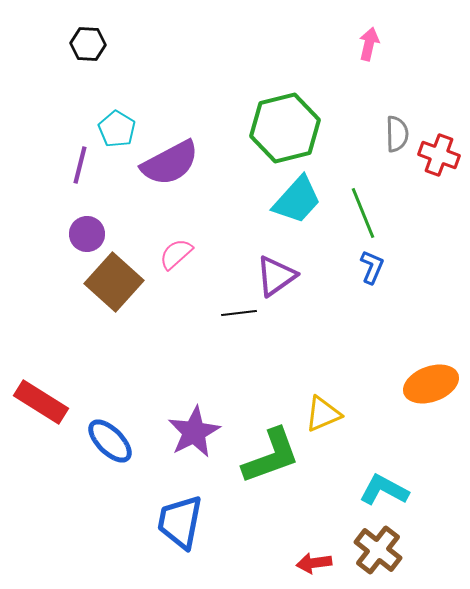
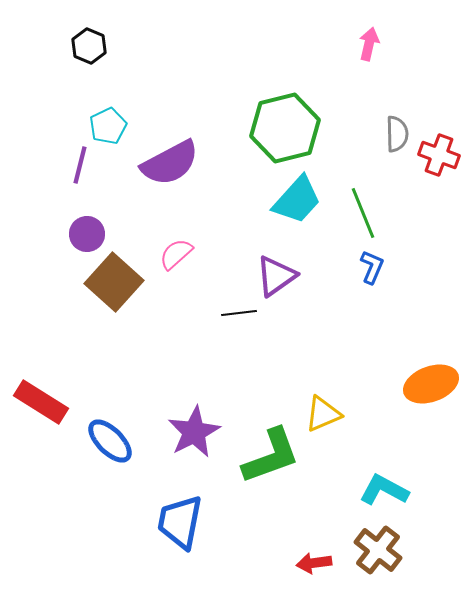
black hexagon: moved 1 px right, 2 px down; rotated 20 degrees clockwise
cyan pentagon: moved 9 px left, 3 px up; rotated 15 degrees clockwise
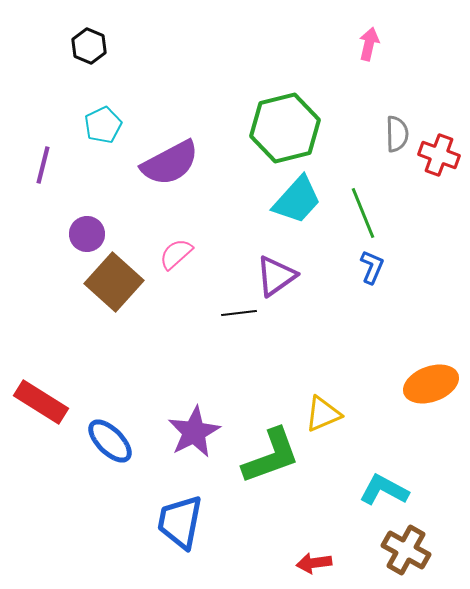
cyan pentagon: moved 5 px left, 1 px up
purple line: moved 37 px left
brown cross: moved 28 px right; rotated 9 degrees counterclockwise
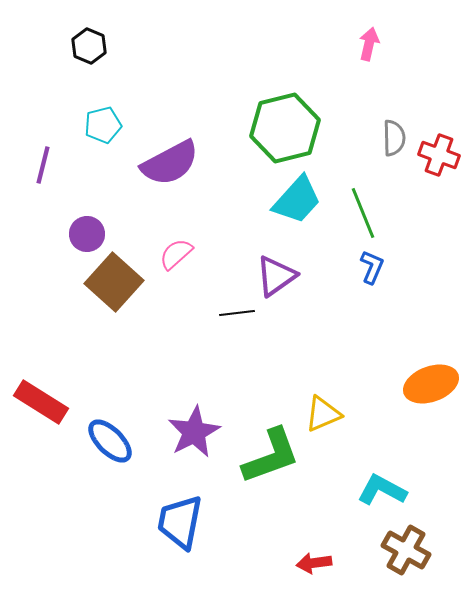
cyan pentagon: rotated 12 degrees clockwise
gray semicircle: moved 3 px left, 4 px down
black line: moved 2 px left
cyan L-shape: moved 2 px left
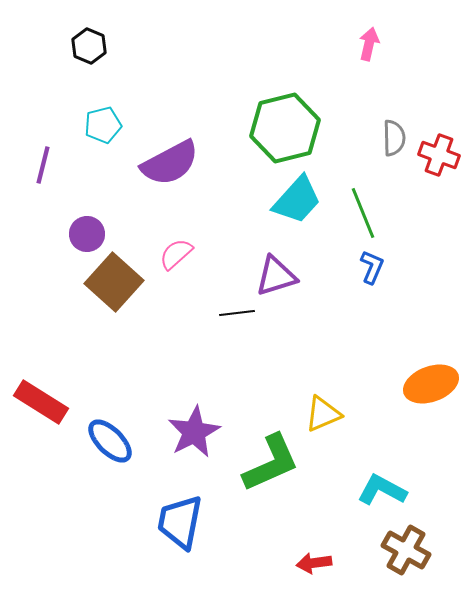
purple triangle: rotated 18 degrees clockwise
green L-shape: moved 7 px down; rotated 4 degrees counterclockwise
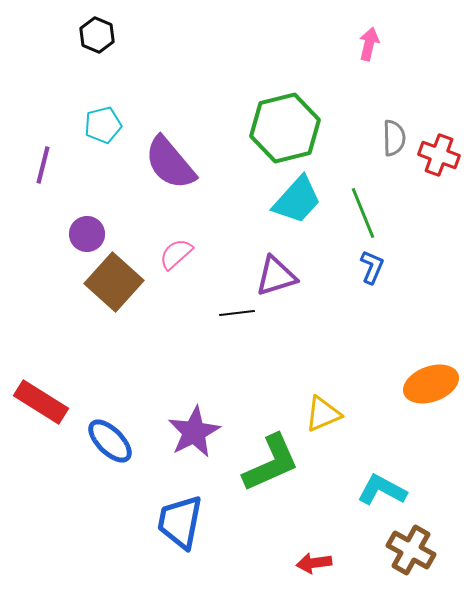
black hexagon: moved 8 px right, 11 px up
purple semicircle: rotated 78 degrees clockwise
brown cross: moved 5 px right
